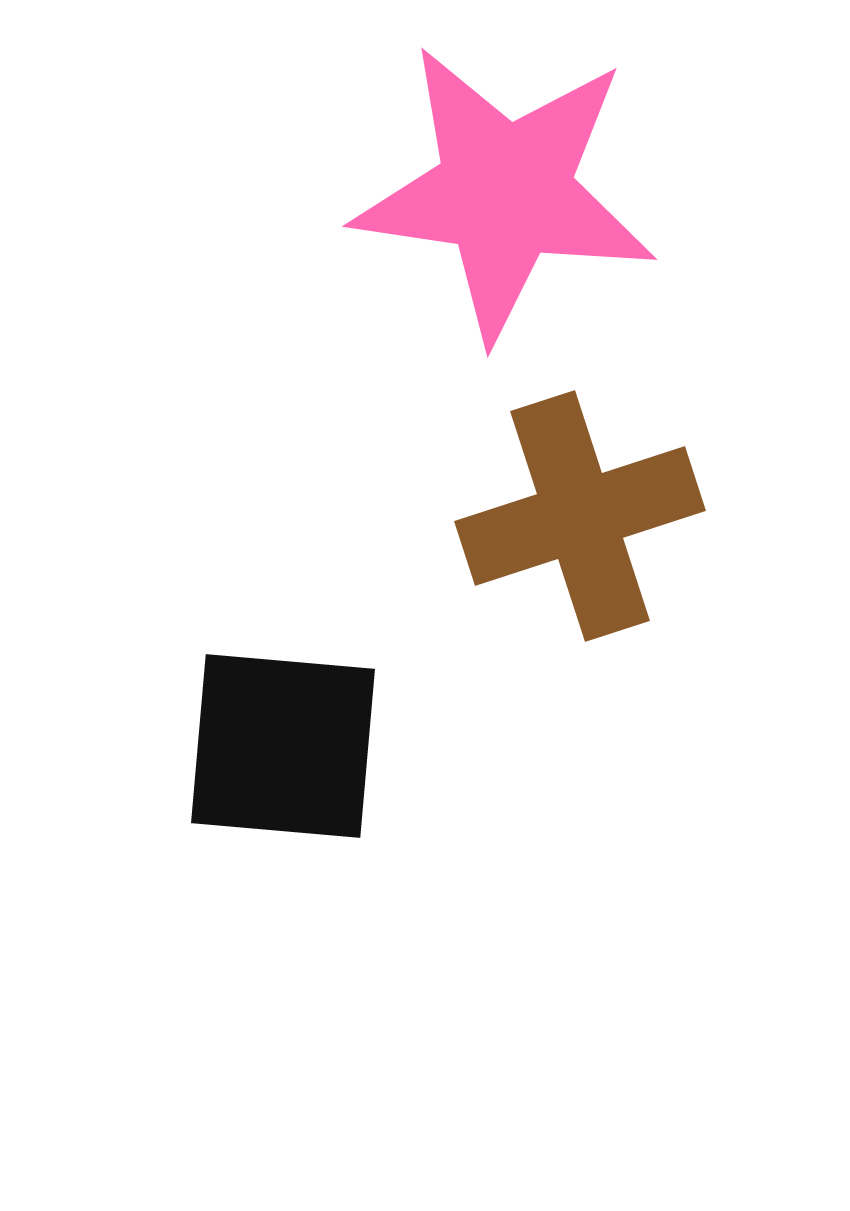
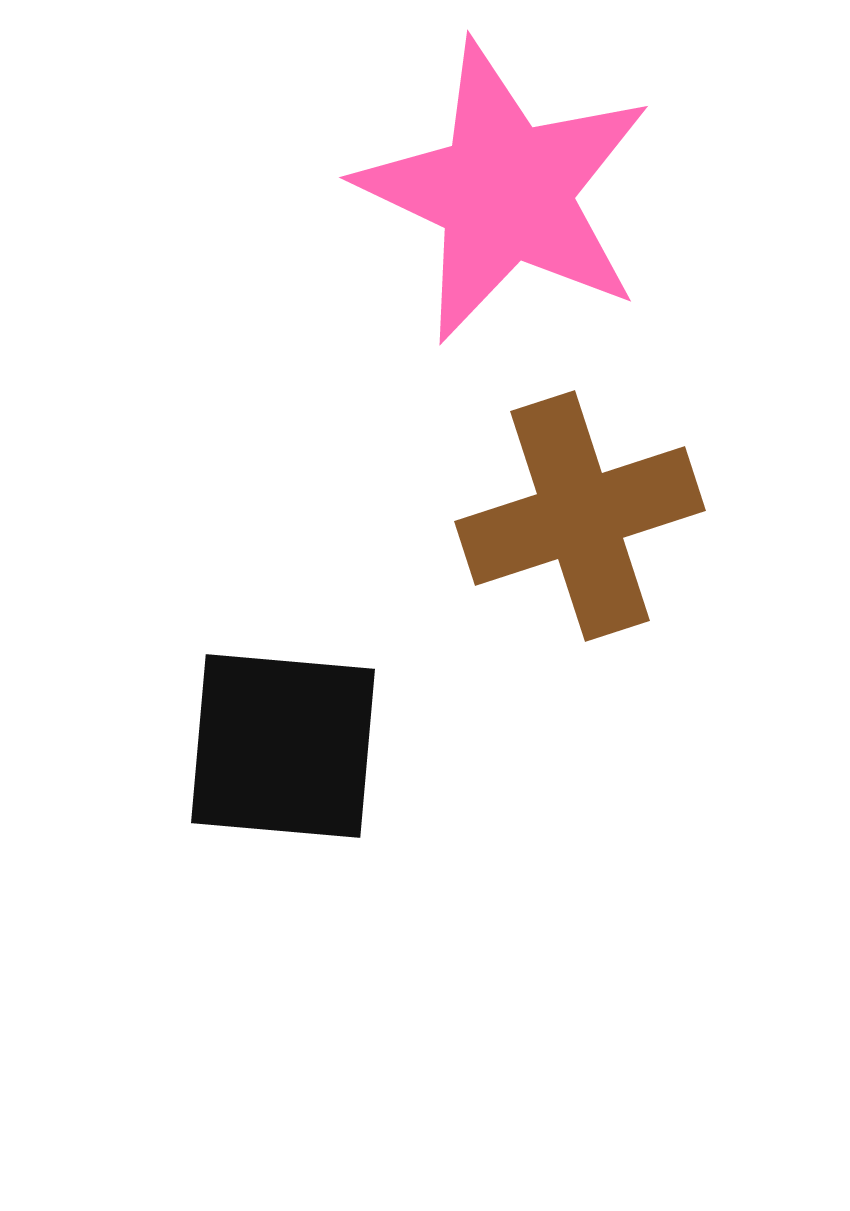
pink star: rotated 17 degrees clockwise
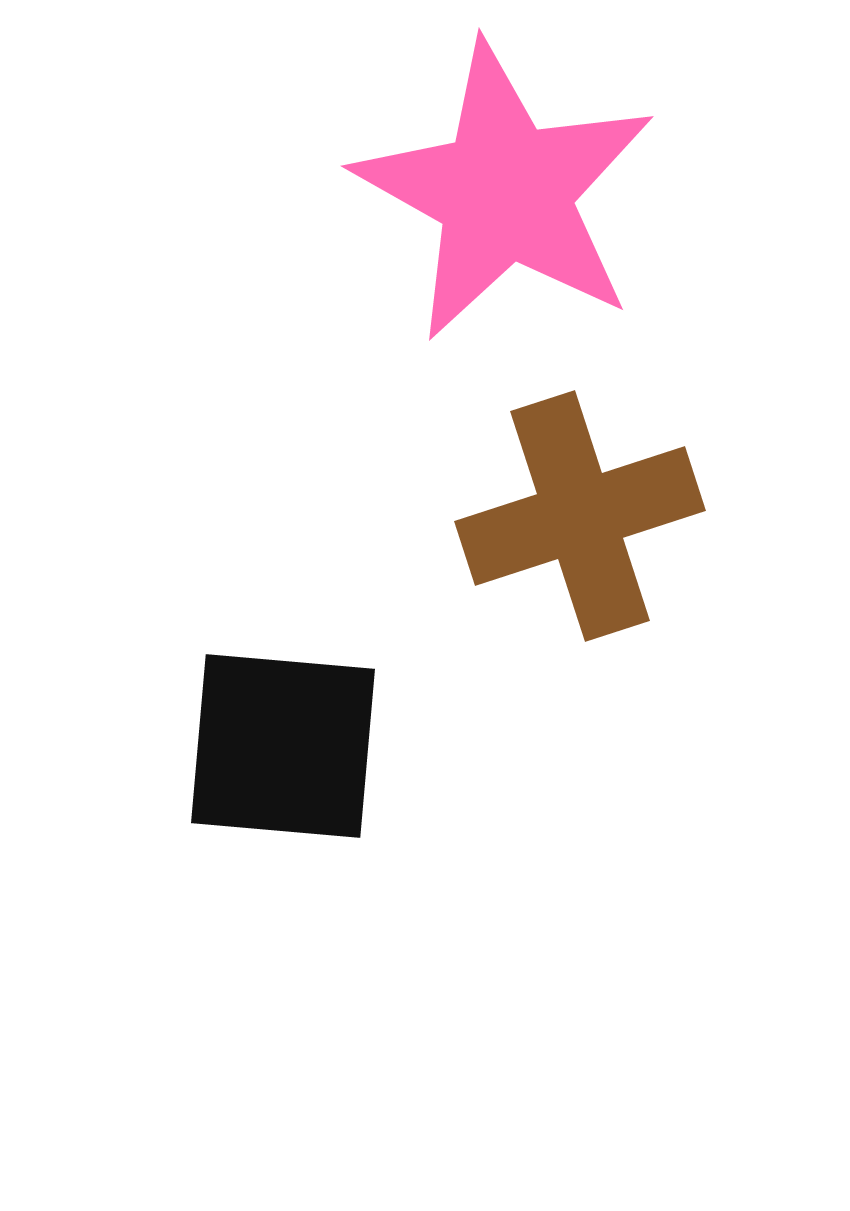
pink star: rotated 4 degrees clockwise
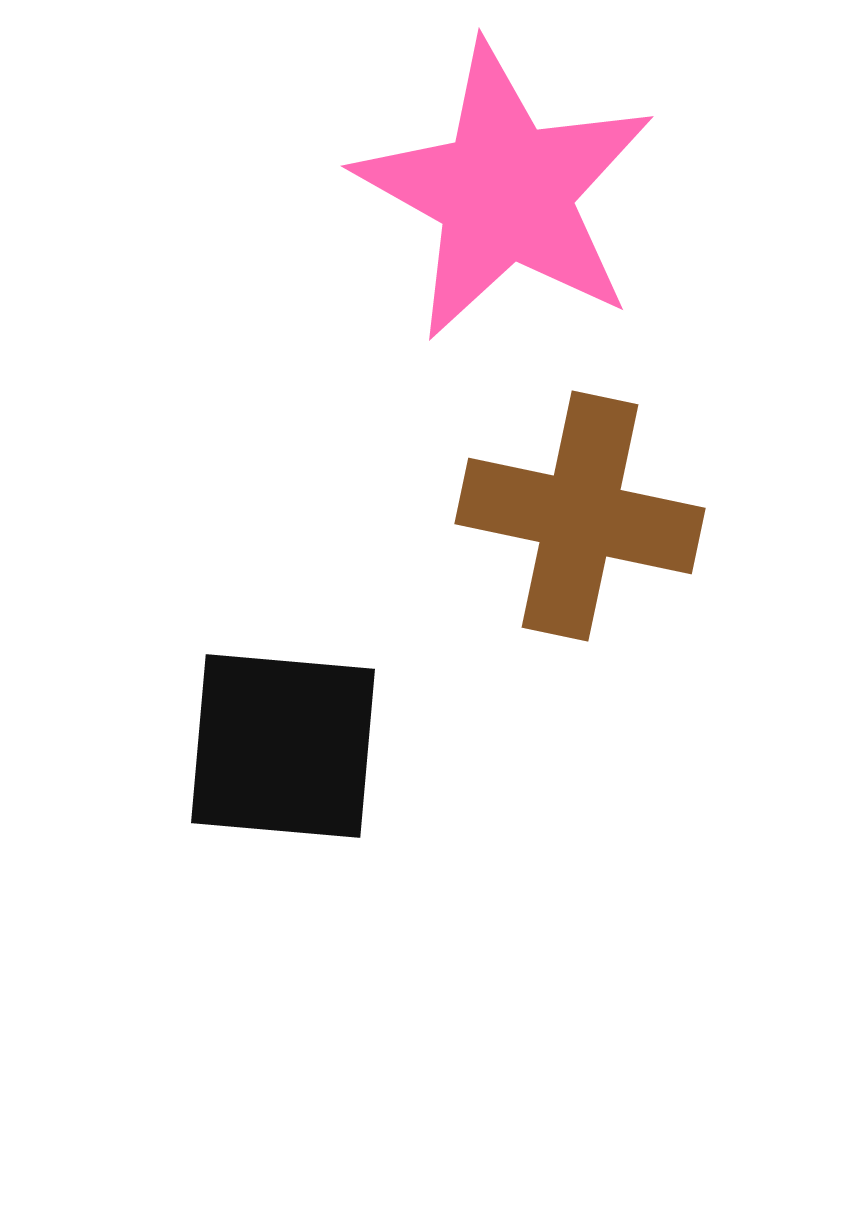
brown cross: rotated 30 degrees clockwise
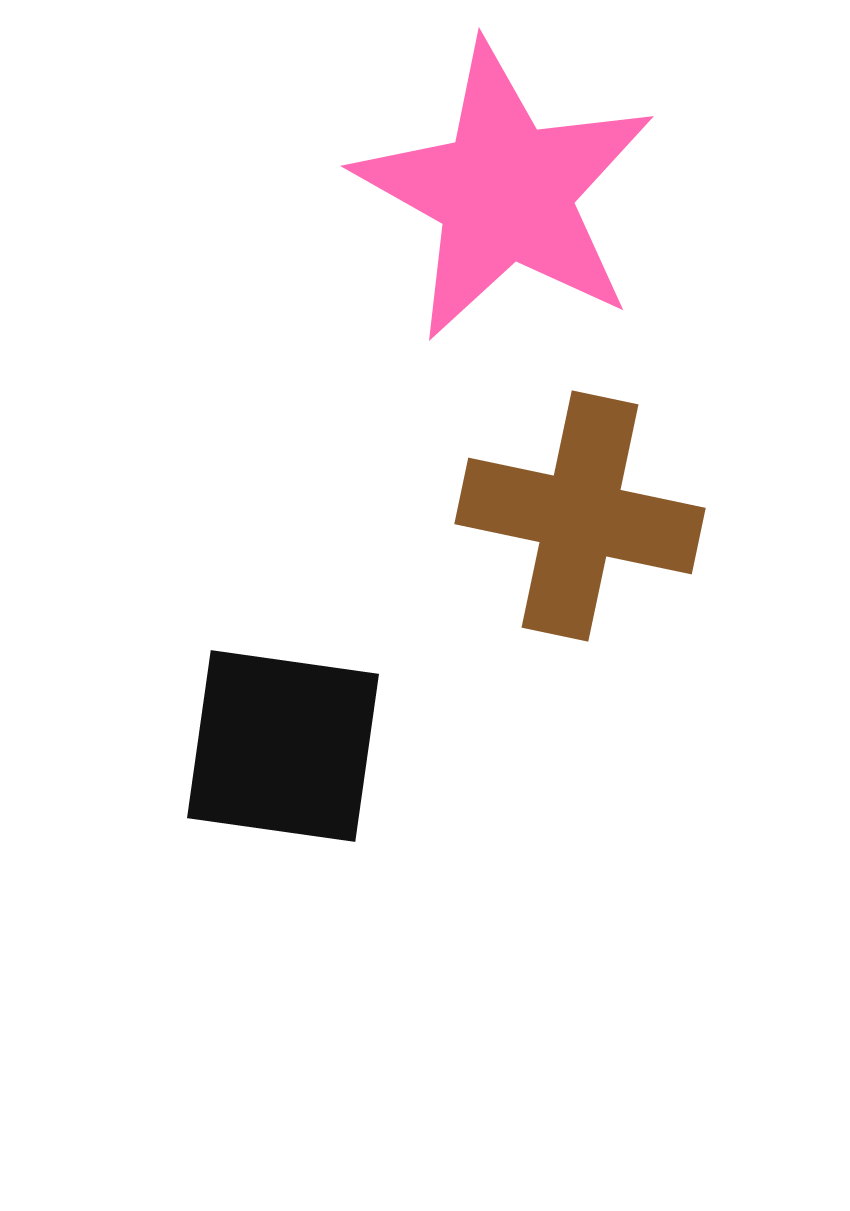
black square: rotated 3 degrees clockwise
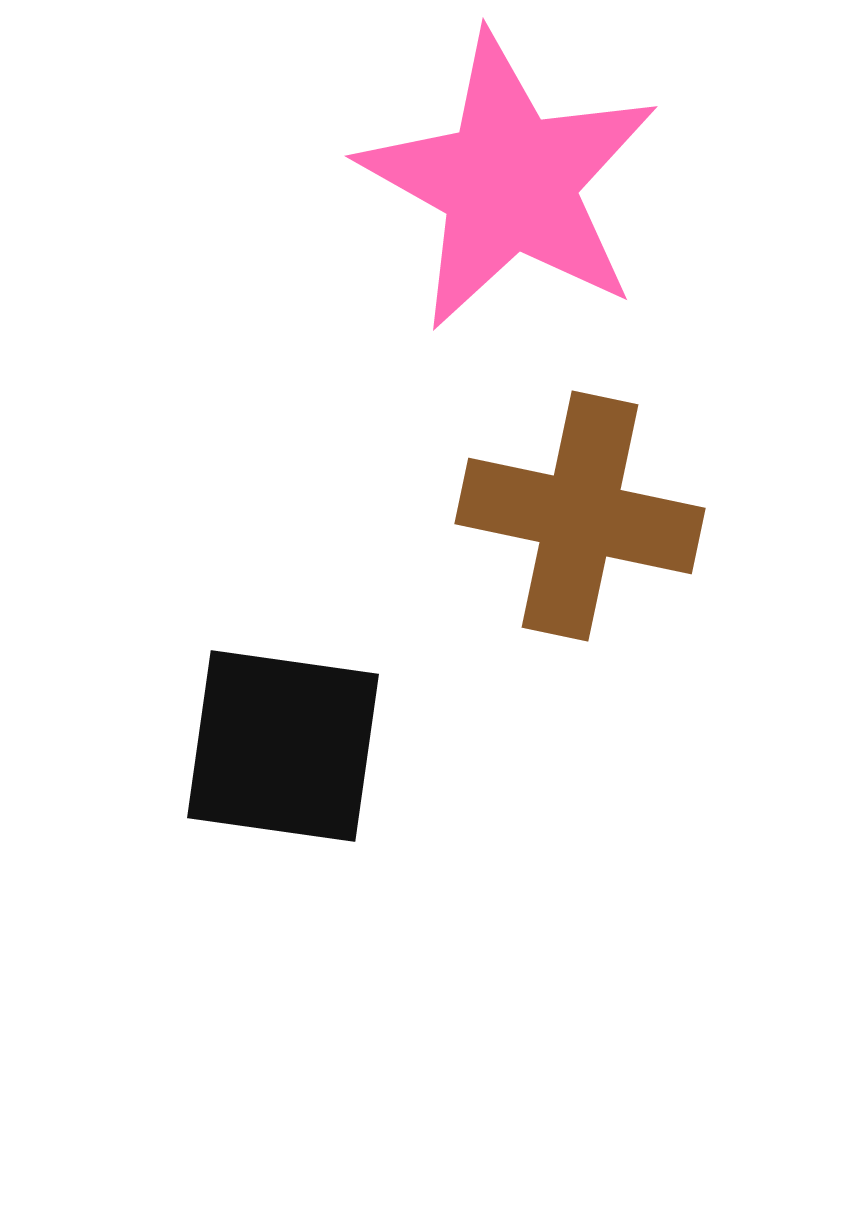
pink star: moved 4 px right, 10 px up
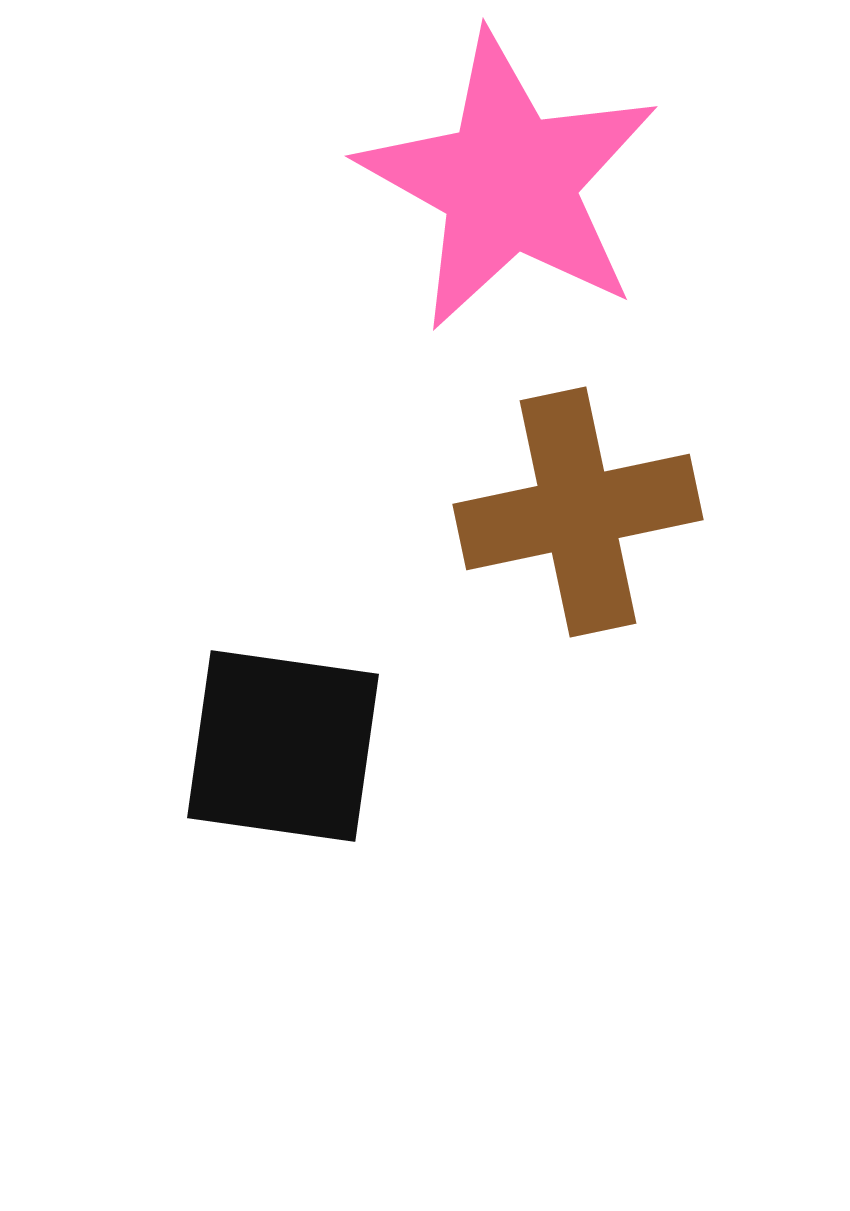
brown cross: moved 2 px left, 4 px up; rotated 24 degrees counterclockwise
